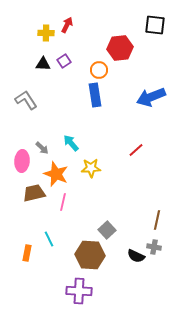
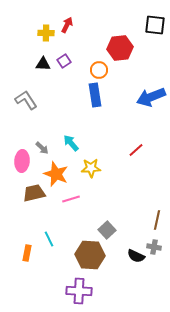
pink line: moved 8 px right, 3 px up; rotated 60 degrees clockwise
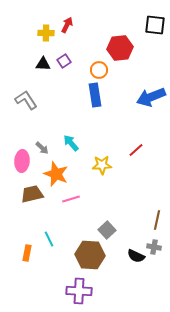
yellow star: moved 11 px right, 3 px up
brown trapezoid: moved 2 px left, 1 px down
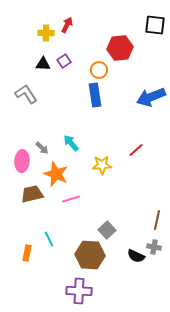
gray L-shape: moved 6 px up
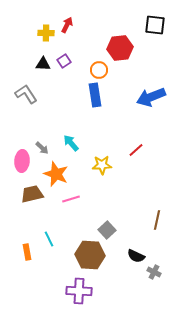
gray cross: moved 25 px down; rotated 16 degrees clockwise
orange rectangle: moved 1 px up; rotated 21 degrees counterclockwise
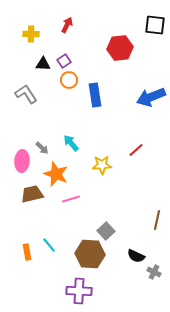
yellow cross: moved 15 px left, 1 px down
orange circle: moved 30 px left, 10 px down
gray square: moved 1 px left, 1 px down
cyan line: moved 6 px down; rotated 14 degrees counterclockwise
brown hexagon: moved 1 px up
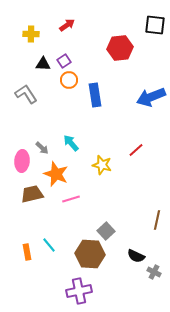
red arrow: rotated 28 degrees clockwise
yellow star: rotated 18 degrees clockwise
purple cross: rotated 15 degrees counterclockwise
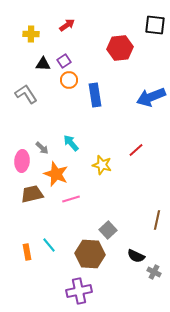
gray square: moved 2 px right, 1 px up
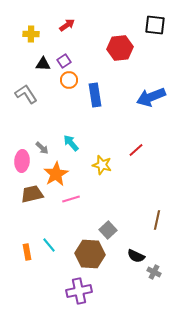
orange star: rotated 20 degrees clockwise
